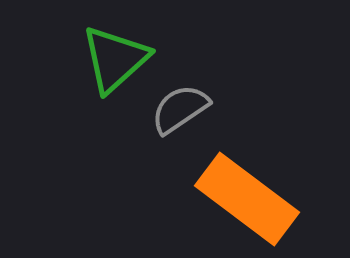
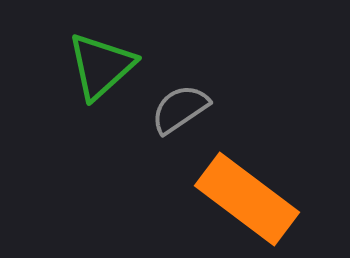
green triangle: moved 14 px left, 7 px down
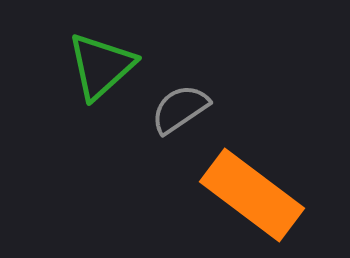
orange rectangle: moved 5 px right, 4 px up
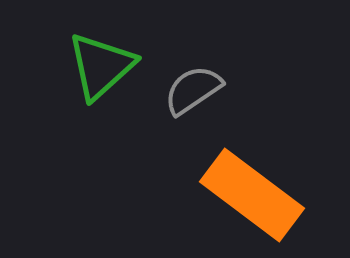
gray semicircle: moved 13 px right, 19 px up
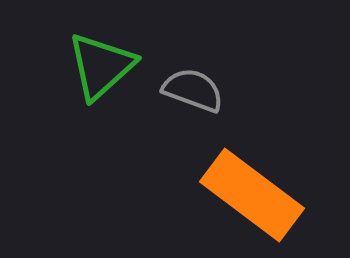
gray semicircle: rotated 54 degrees clockwise
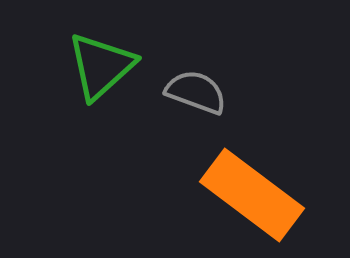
gray semicircle: moved 3 px right, 2 px down
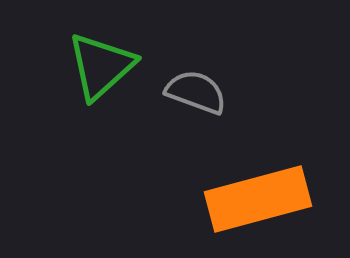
orange rectangle: moved 6 px right, 4 px down; rotated 52 degrees counterclockwise
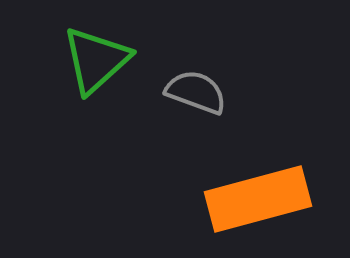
green triangle: moved 5 px left, 6 px up
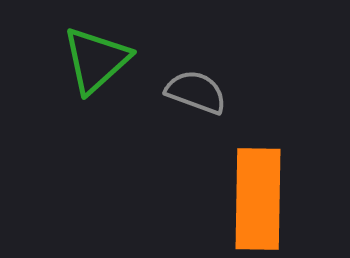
orange rectangle: rotated 74 degrees counterclockwise
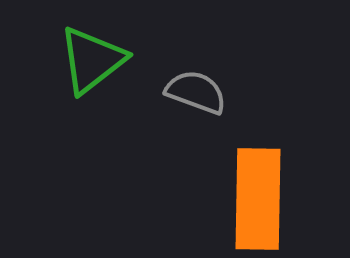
green triangle: moved 4 px left; rotated 4 degrees clockwise
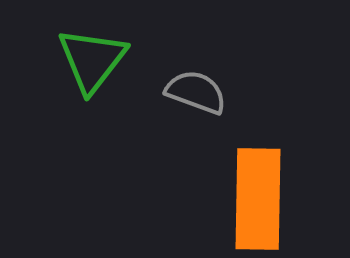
green triangle: rotated 14 degrees counterclockwise
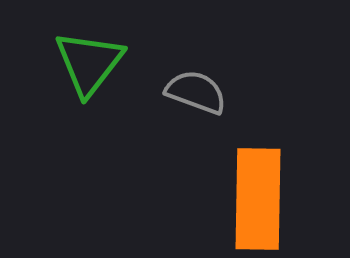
green triangle: moved 3 px left, 3 px down
